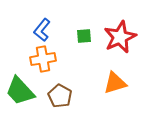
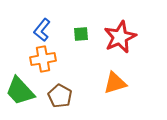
green square: moved 3 px left, 2 px up
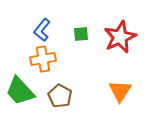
orange triangle: moved 5 px right, 8 px down; rotated 40 degrees counterclockwise
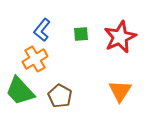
orange cross: moved 8 px left; rotated 20 degrees counterclockwise
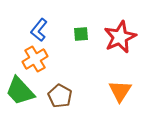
blue L-shape: moved 3 px left
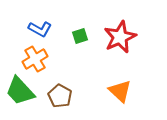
blue L-shape: moved 1 px right, 1 px up; rotated 100 degrees counterclockwise
green square: moved 1 px left, 2 px down; rotated 14 degrees counterclockwise
orange triangle: rotated 20 degrees counterclockwise
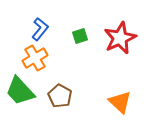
blue L-shape: rotated 80 degrees counterclockwise
red star: moved 1 px down
orange cross: moved 1 px up
orange triangle: moved 11 px down
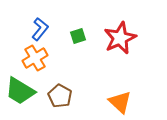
green square: moved 2 px left
green trapezoid: rotated 16 degrees counterclockwise
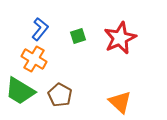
orange cross: moved 1 px left, 1 px down; rotated 30 degrees counterclockwise
brown pentagon: moved 1 px up
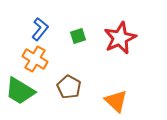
orange cross: moved 1 px right
brown pentagon: moved 9 px right, 8 px up
orange triangle: moved 4 px left, 1 px up
